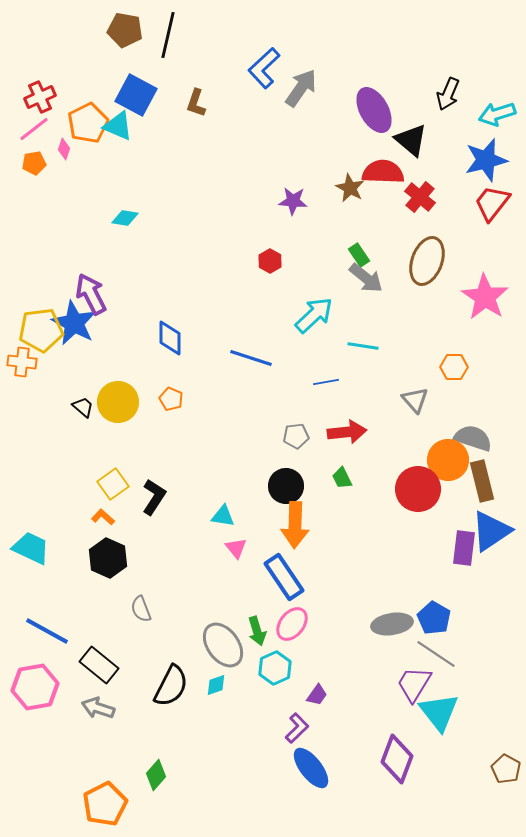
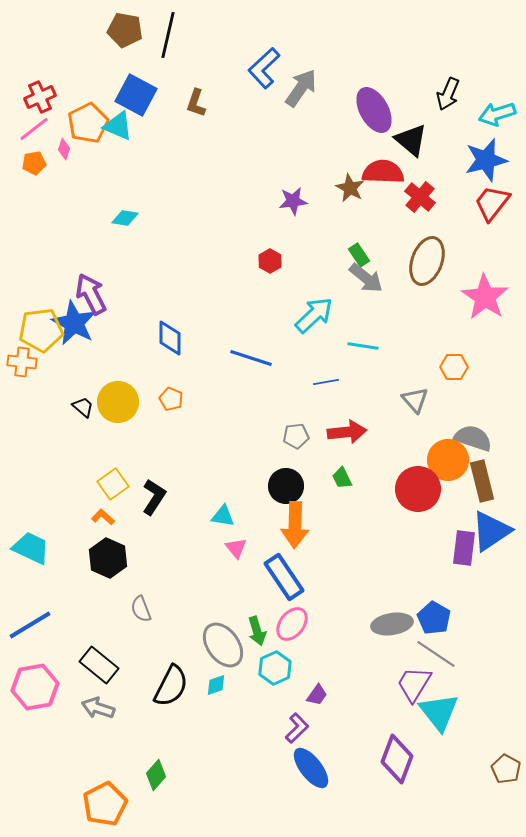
purple star at (293, 201): rotated 12 degrees counterclockwise
blue line at (47, 631): moved 17 px left, 6 px up; rotated 60 degrees counterclockwise
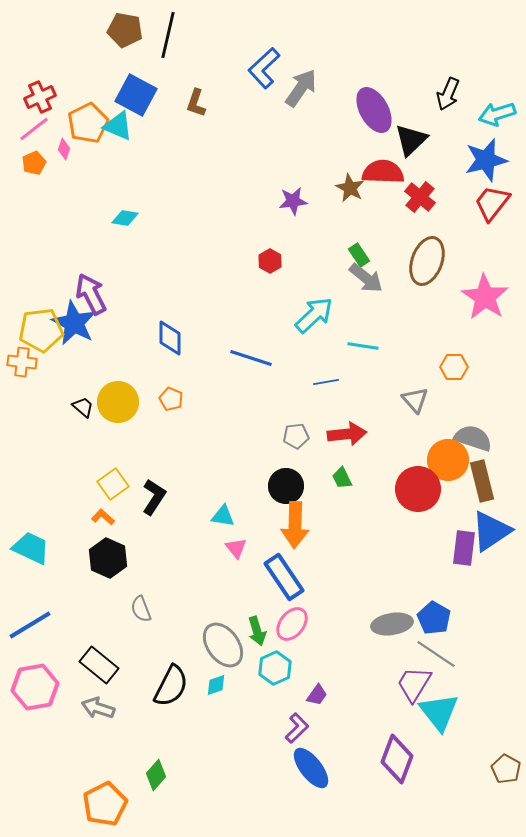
black triangle at (411, 140): rotated 36 degrees clockwise
orange pentagon at (34, 163): rotated 15 degrees counterclockwise
red arrow at (347, 432): moved 2 px down
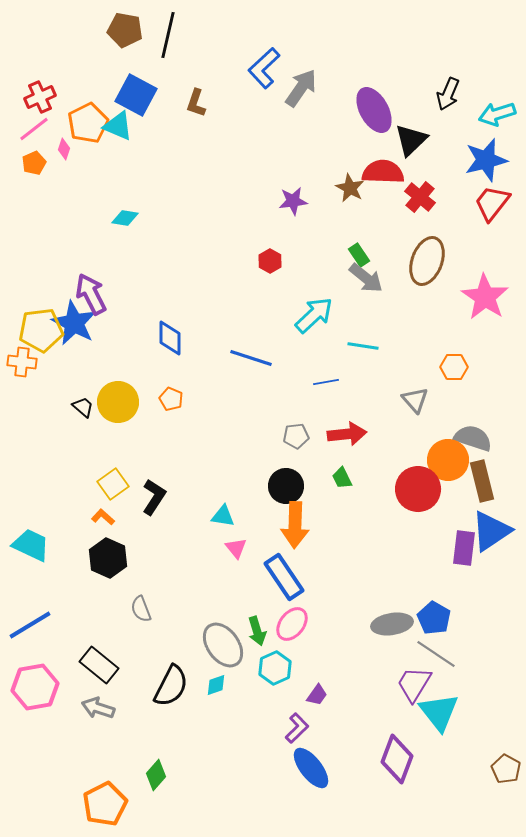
cyan trapezoid at (31, 548): moved 3 px up
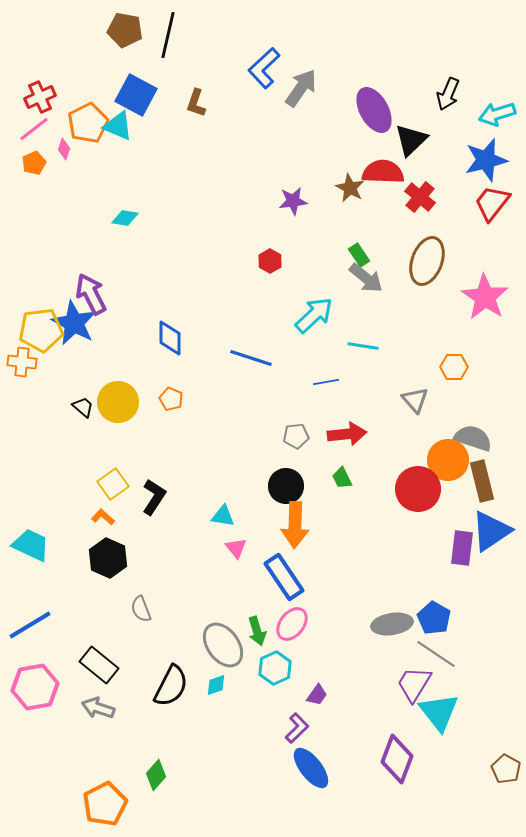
purple rectangle at (464, 548): moved 2 px left
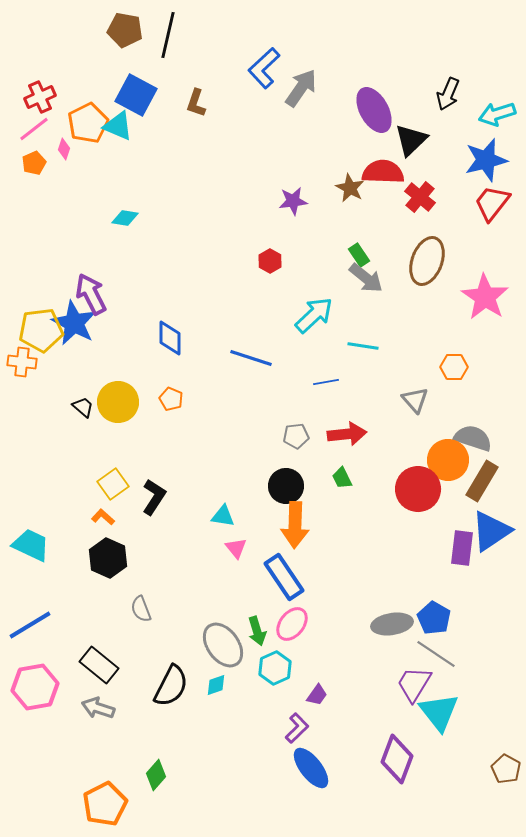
brown rectangle at (482, 481): rotated 45 degrees clockwise
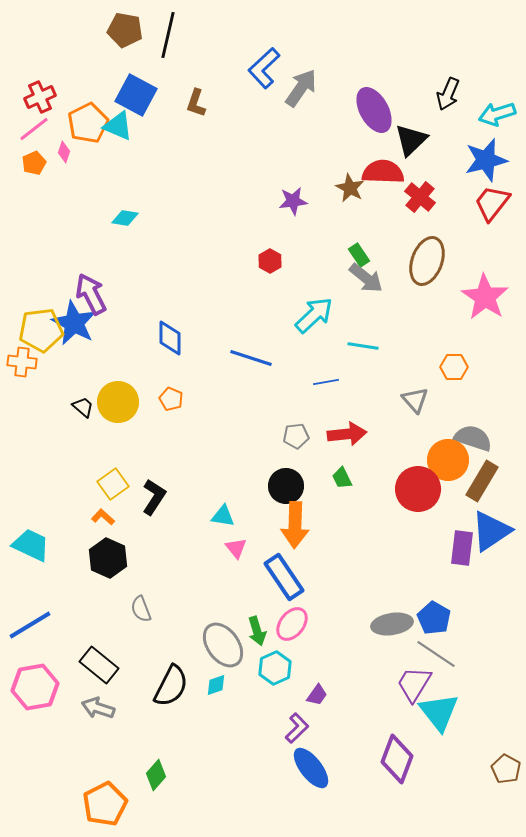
pink diamond at (64, 149): moved 3 px down
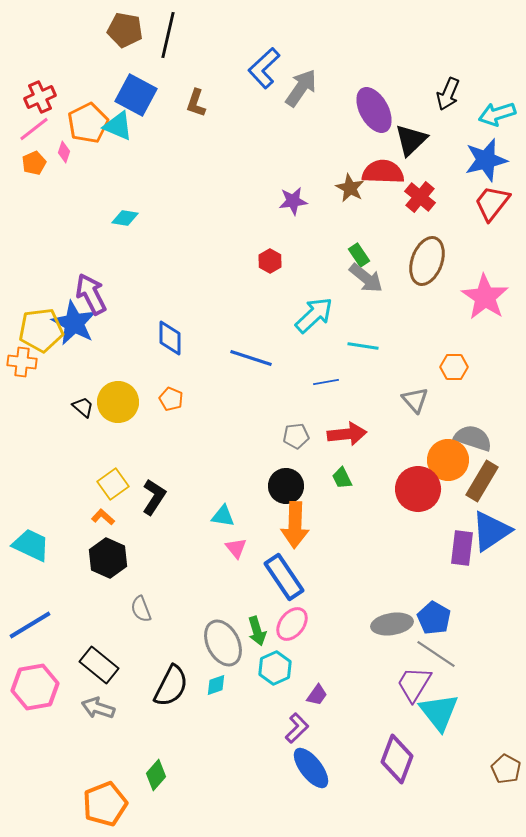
gray ellipse at (223, 645): moved 2 px up; rotated 9 degrees clockwise
orange pentagon at (105, 804): rotated 6 degrees clockwise
